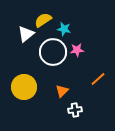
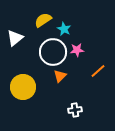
cyan star: rotated 16 degrees clockwise
white triangle: moved 11 px left, 4 px down
orange line: moved 8 px up
yellow circle: moved 1 px left
orange triangle: moved 2 px left, 15 px up
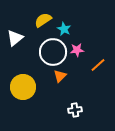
orange line: moved 6 px up
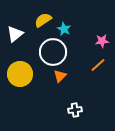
white triangle: moved 4 px up
pink star: moved 25 px right, 9 px up
yellow circle: moved 3 px left, 13 px up
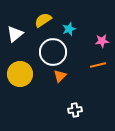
cyan star: moved 5 px right; rotated 24 degrees clockwise
orange line: rotated 28 degrees clockwise
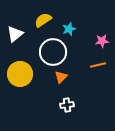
orange triangle: moved 1 px right, 1 px down
white cross: moved 8 px left, 5 px up
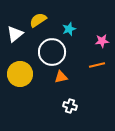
yellow semicircle: moved 5 px left
white circle: moved 1 px left
orange line: moved 1 px left
orange triangle: rotated 32 degrees clockwise
white cross: moved 3 px right, 1 px down; rotated 24 degrees clockwise
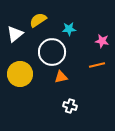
cyan star: rotated 16 degrees clockwise
pink star: rotated 16 degrees clockwise
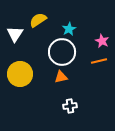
cyan star: rotated 24 degrees counterclockwise
white triangle: rotated 18 degrees counterclockwise
pink star: rotated 16 degrees clockwise
white circle: moved 10 px right
orange line: moved 2 px right, 4 px up
white cross: rotated 24 degrees counterclockwise
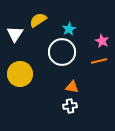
orange triangle: moved 11 px right, 10 px down; rotated 24 degrees clockwise
